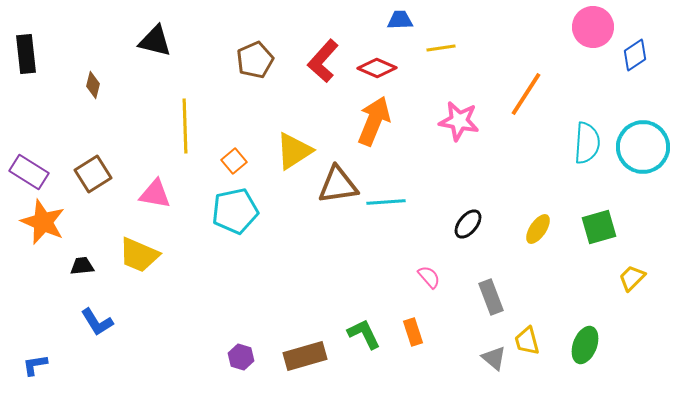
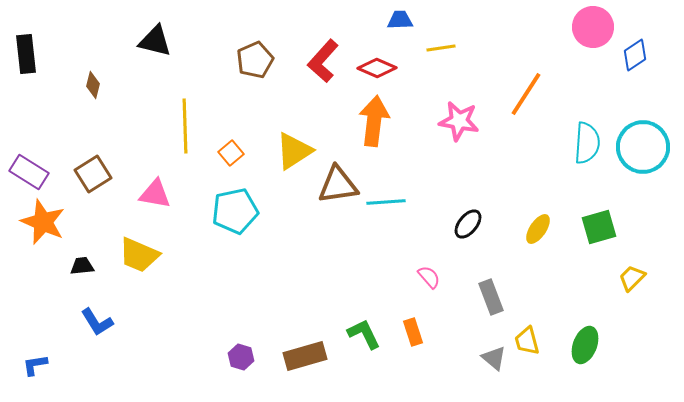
orange arrow at (374, 121): rotated 15 degrees counterclockwise
orange square at (234, 161): moved 3 px left, 8 px up
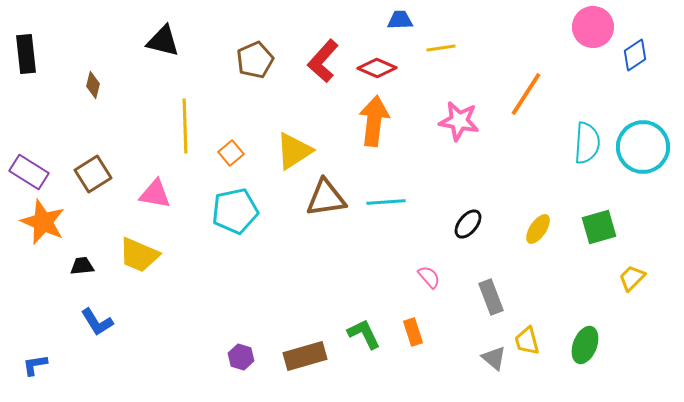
black triangle at (155, 41): moved 8 px right
brown triangle at (338, 185): moved 12 px left, 13 px down
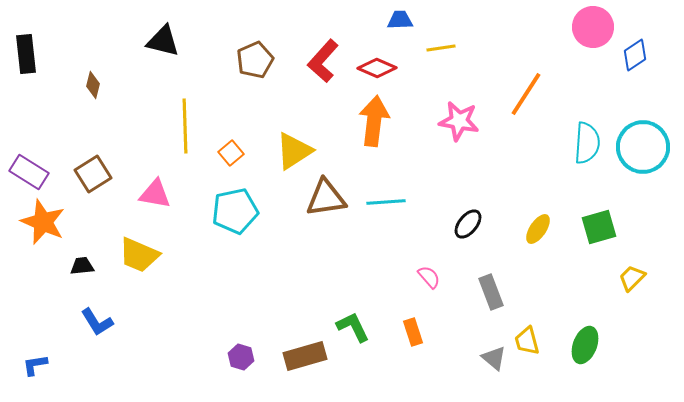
gray rectangle at (491, 297): moved 5 px up
green L-shape at (364, 334): moved 11 px left, 7 px up
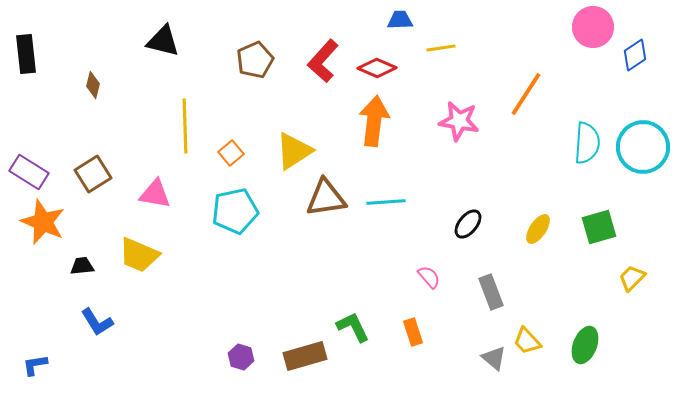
yellow trapezoid at (527, 341): rotated 28 degrees counterclockwise
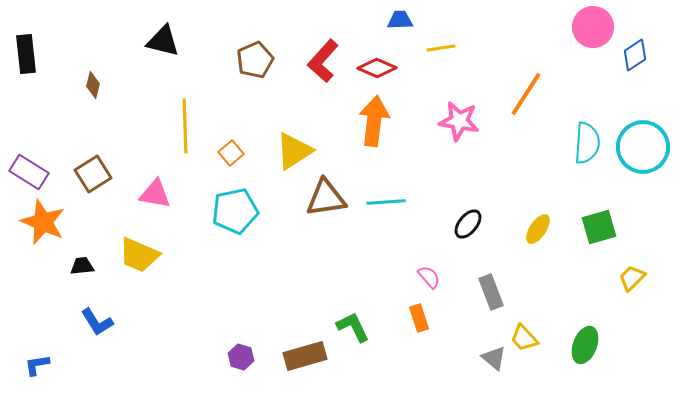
orange rectangle at (413, 332): moved 6 px right, 14 px up
yellow trapezoid at (527, 341): moved 3 px left, 3 px up
blue L-shape at (35, 365): moved 2 px right
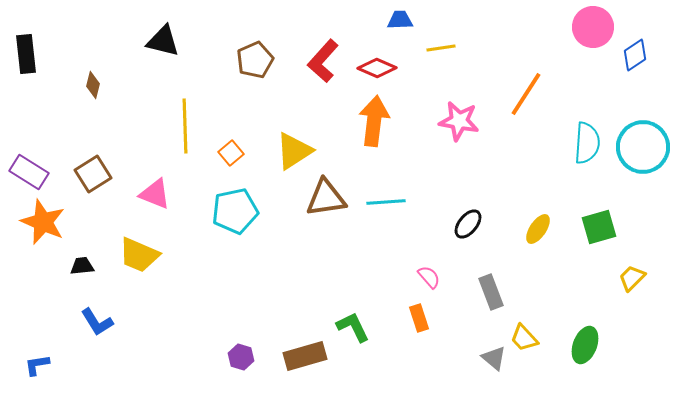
pink triangle at (155, 194): rotated 12 degrees clockwise
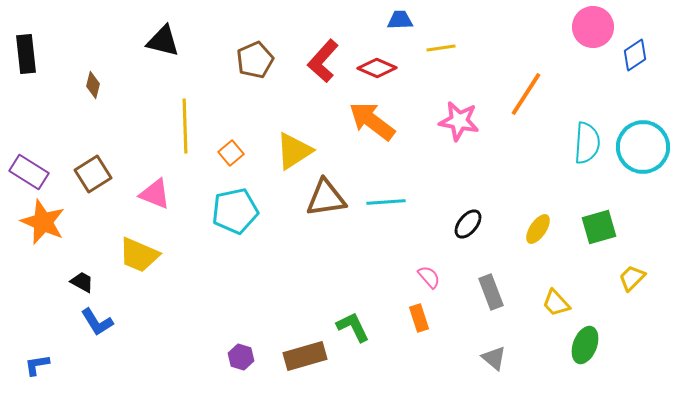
orange arrow at (374, 121): moved 2 px left; rotated 60 degrees counterclockwise
black trapezoid at (82, 266): moved 16 px down; rotated 35 degrees clockwise
yellow trapezoid at (524, 338): moved 32 px right, 35 px up
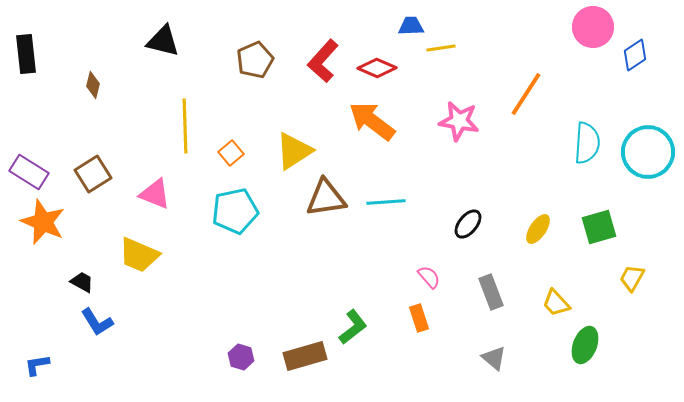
blue trapezoid at (400, 20): moved 11 px right, 6 px down
cyan circle at (643, 147): moved 5 px right, 5 px down
yellow trapezoid at (632, 278): rotated 16 degrees counterclockwise
green L-shape at (353, 327): rotated 78 degrees clockwise
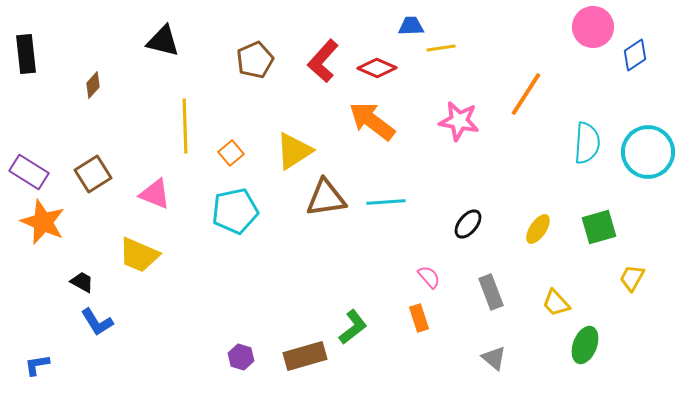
brown diamond at (93, 85): rotated 28 degrees clockwise
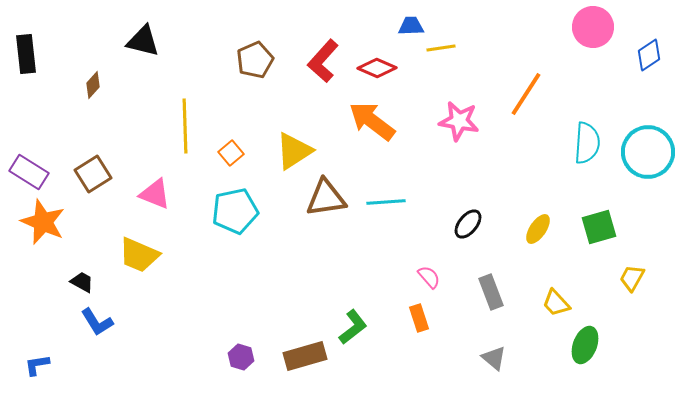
black triangle at (163, 41): moved 20 px left
blue diamond at (635, 55): moved 14 px right
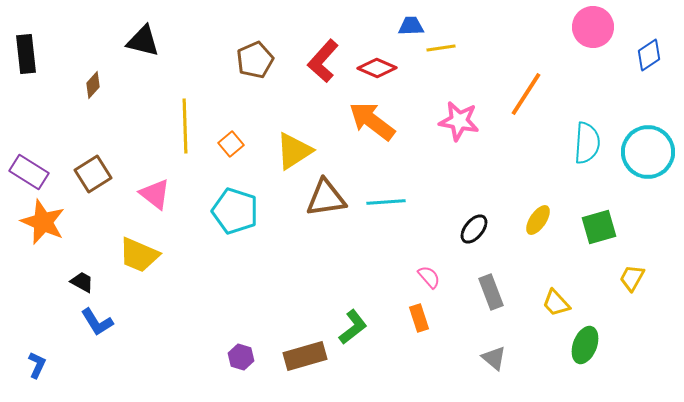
orange square at (231, 153): moved 9 px up
pink triangle at (155, 194): rotated 16 degrees clockwise
cyan pentagon at (235, 211): rotated 30 degrees clockwise
black ellipse at (468, 224): moved 6 px right, 5 px down
yellow ellipse at (538, 229): moved 9 px up
blue L-shape at (37, 365): rotated 124 degrees clockwise
